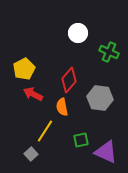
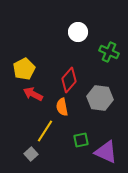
white circle: moved 1 px up
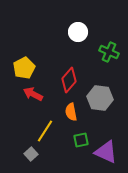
yellow pentagon: moved 1 px up
orange semicircle: moved 9 px right, 5 px down
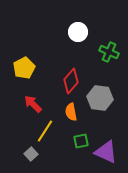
red diamond: moved 2 px right, 1 px down
red arrow: moved 10 px down; rotated 18 degrees clockwise
green square: moved 1 px down
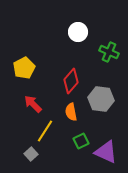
gray hexagon: moved 1 px right, 1 px down
green square: rotated 14 degrees counterclockwise
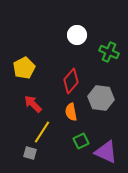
white circle: moved 1 px left, 3 px down
gray hexagon: moved 1 px up
yellow line: moved 3 px left, 1 px down
gray square: moved 1 px left, 1 px up; rotated 32 degrees counterclockwise
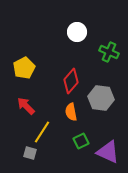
white circle: moved 3 px up
red arrow: moved 7 px left, 2 px down
purple triangle: moved 2 px right
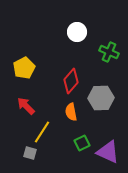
gray hexagon: rotated 10 degrees counterclockwise
green square: moved 1 px right, 2 px down
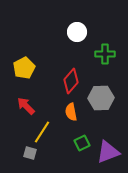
green cross: moved 4 px left, 2 px down; rotated 24 degrees counterclockwise
purple triangle: rotated 45 degrees counterclockwise
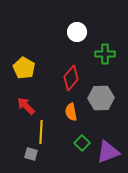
yellow pentagon: rotated 15 degrees counterclockwise
red diamond: moved 3 px up
yellow line: moved 1 px left; rotated 30 degrees counterclockwise
green square: rotated 21 degrees counterclockwise
gray square: moved 1 px right, 1 px down
